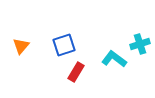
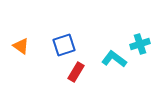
orange triangle: rotated 36 degrees counterclockwise
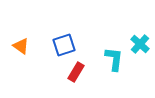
cyan cross: rotated 30 degrees counterclockwise
cyan L-shape: rotated 60 degrees clockwise
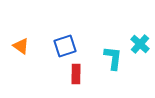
blue square: moved 1 px right, 1 px down
cyan L-shape: moved 1 px left, 1 px up
red rectangle: moved 2 px down; rotated 30 degrees counterclockwise
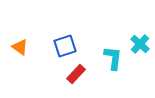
orange triangle: moved 1 px left, 1 px down
red rectangle: rotated 42 degrees clockwise
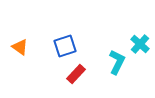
cyan L-shape: moved 4 px right, 4 px down; rotated 20 degrees clockwise
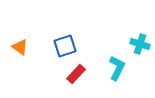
cyan cross: rotated 24 degrees counterclockwise
cyan L-shape: moved 6 px down
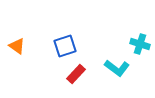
orange triangle: moved 3 px left, 1 px up
cyan L-shape: rotated 100 degrees clockwise
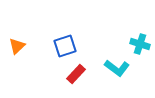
orange triangle: rotated 42 degrees clockwise
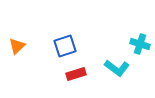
red rectangle: rotated 30 degrees clockwise
